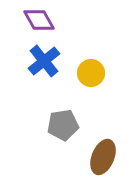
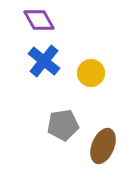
blue cross: rotated 12 degrees counterclockwise
brown ellipse: moved 11 px up
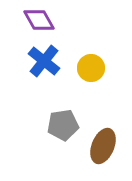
yellow circle: moved 5 px up
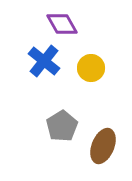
purple diamond: moved 23 px right, 4 px down
gray pentagon: moved 1 px left, 1 px down; rotated 24 degrees counterclockwise
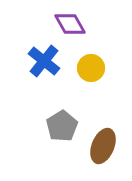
purple diamond: moved 8 px right
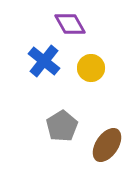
brown ellipse: moved 4 px right, 1 px up; rotated 12 degrees clockwise
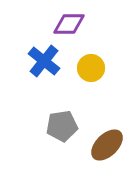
purple diamond: moved 1 px left; rotated 60 degrees counterclockwise
gray pentagon: rotated 24 degrees clockwise
brown ellipse: rotated 12 degrees clockwise
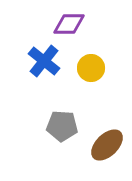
gray pentagon: rotated 12 degrees clockwise
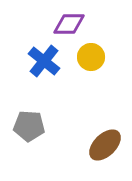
yellow circle: moved 11 px up
gray pentagon: moved 33 px left
brown ellipse: moved 2 px left
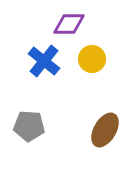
yellow circle: moved 1 px right, 2 px down
brown ellipse: moved 15 px up; rotated 16 degrees counterclockwise
